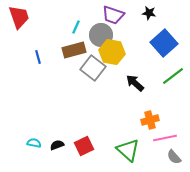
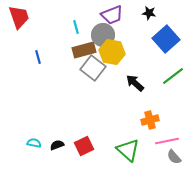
purple trapezoid: moved 1 px left; rotated 40 degrees counterclockwise
cyan line: rotated 40 degrees counterclockwise
gray circle: moved 2 px right
blue square: moved 2 px right, 4 px up
brown rectangle: moved 10 px right
pink line: moved 2 px right, 3 px down
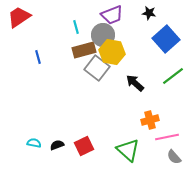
red trapezoid: rotated 105 degrees counterclockwise
gray square: moved 4 px right
pink line: moved 4 px up
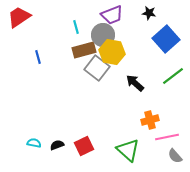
gray semicircle: moved 1 px right, 1 px up
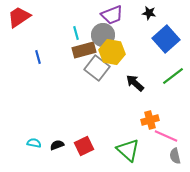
cyan line: moved 6 px down
pink line: moved 1 px left, 1 px up; rotated 35 degrees clockwise
gray semicircle: rotated 28 degrees clockwise
